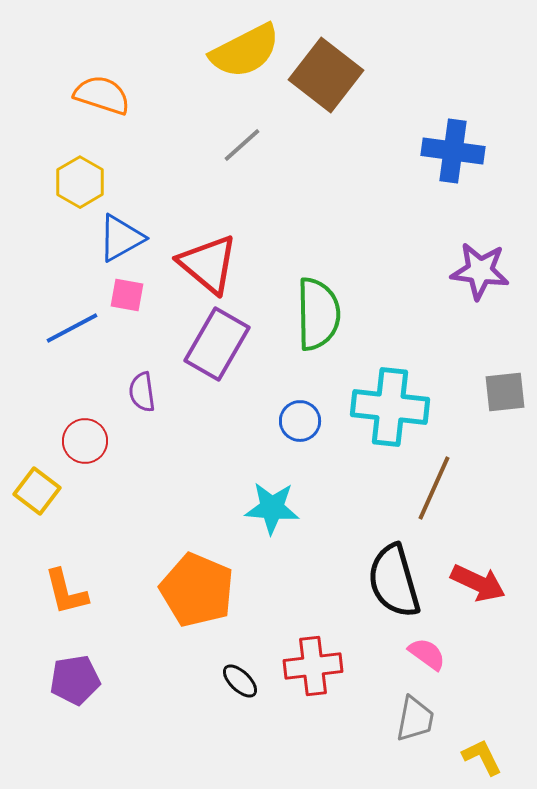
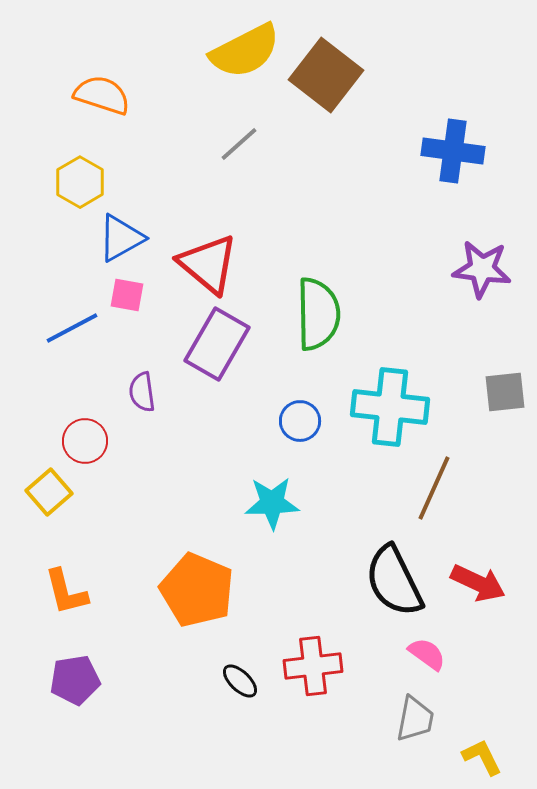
gray line: moved 3 px left, 1 px up
purple star: moved 2 px right, 2 px up
yellow square: moved 12 px right, 1 px down; rotated 12 degrees clockwise
cyan star: moved 5 px up; rotated 6 degrees counterclockwise
black semicircle: rotated 10 degrees counterclockwise
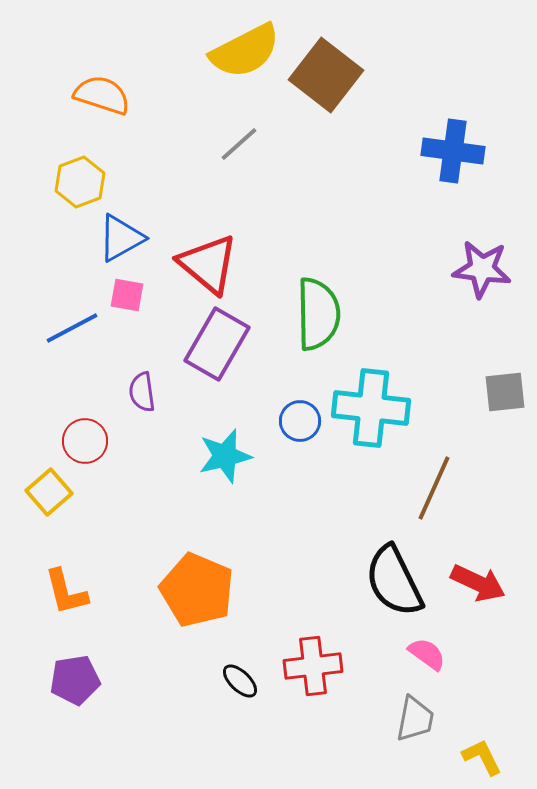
yellow hexagon: rotated 9 degrees clockwise
cyan cross: moved 19 px left, 1 px down
cyan star: moved 47 px left, 47 px up; rotated 12 degrees counterclockwise
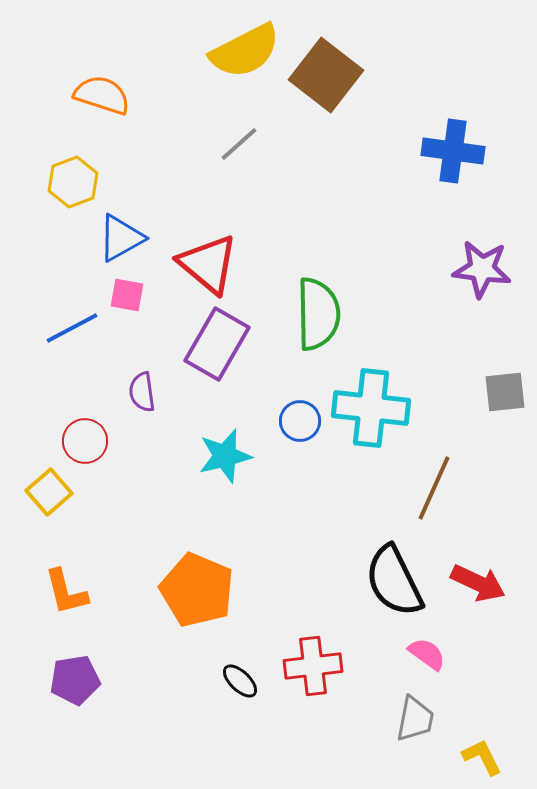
yellow hexagon: moved 7 px left
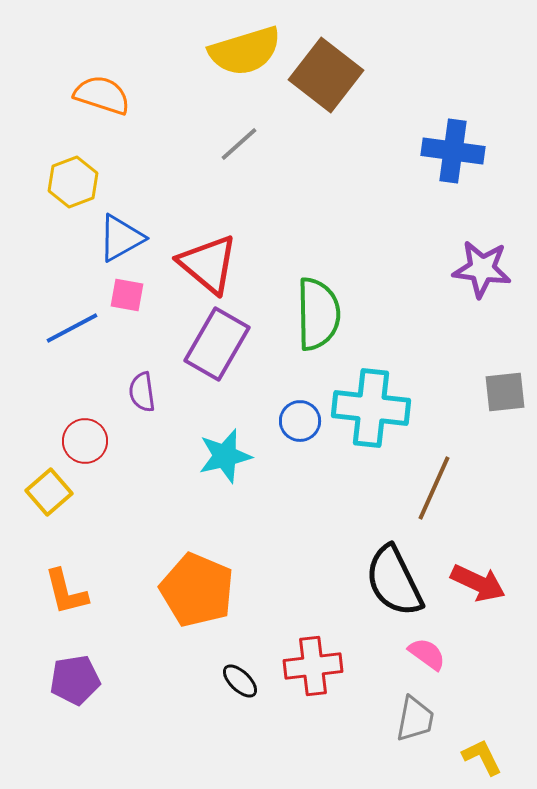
yellow semicircle: rotated 10 degrees clockwise
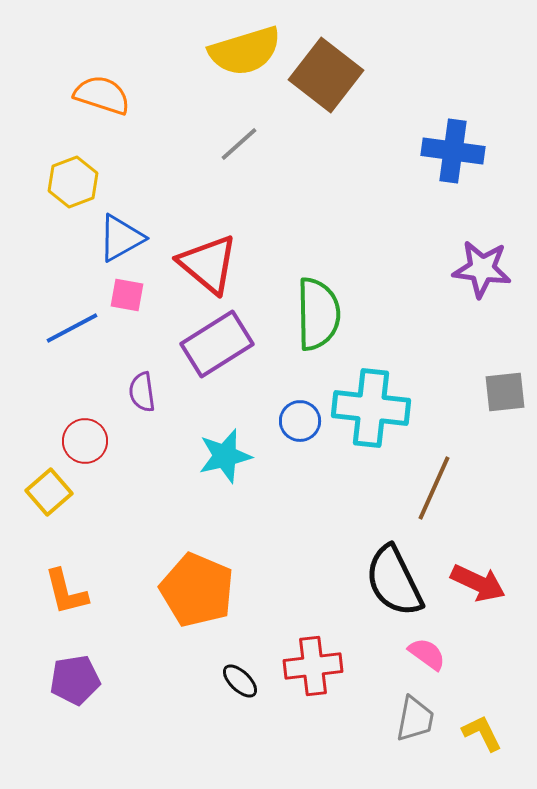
purple rectangle: rotated 28 degrees clockwise
yellow L-shape: moved 24 px up
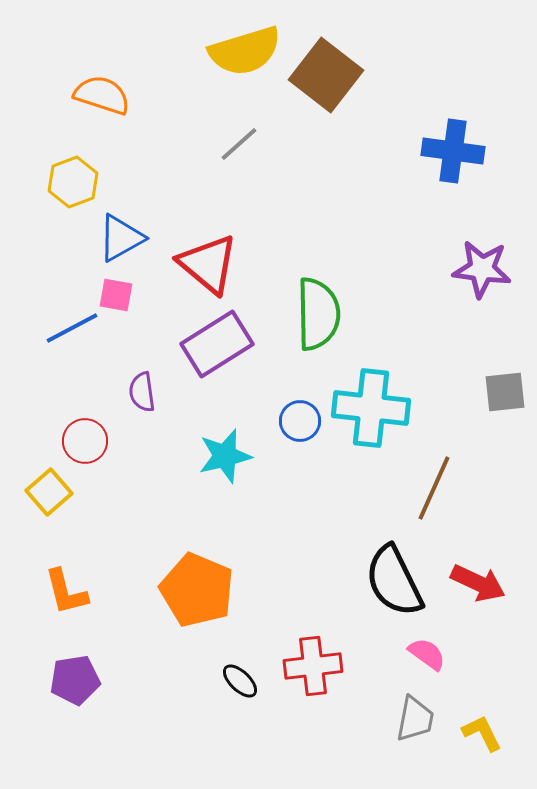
pink square: moved 11 px left
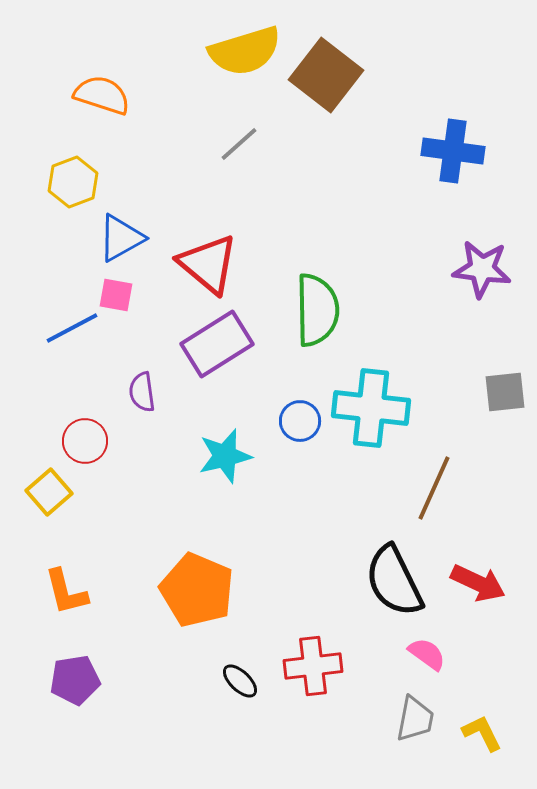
green semicircle: moved 1 px left, 4 px up
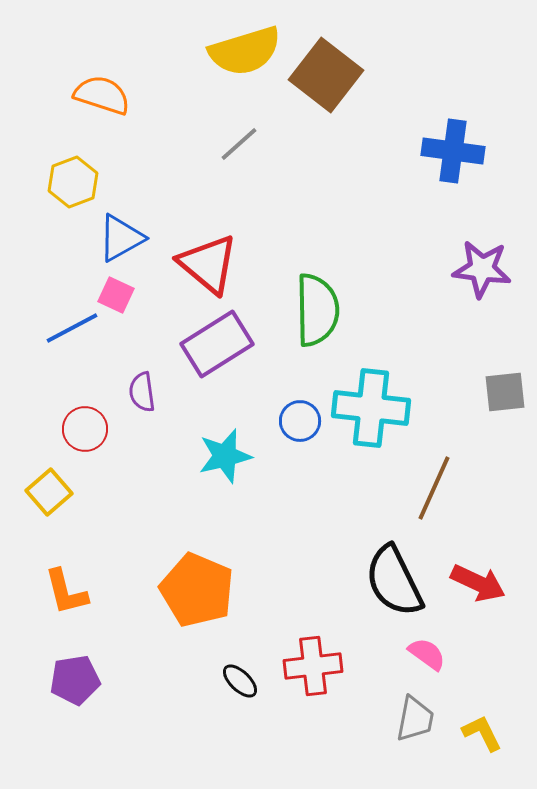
pink square: rotated 15 degrees clockwise
red circle: moved 12 px up
